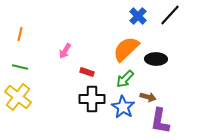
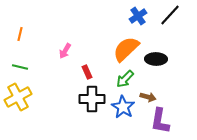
blue cross: rotated 12 degrees clockwise
red rectangle: rotated 48 degrees clockwise
yellow cross: rotated 24 degrees clockwise
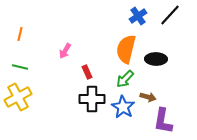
orange semicircle: rotated 32 degrees counterclockwise
purple L-shape: moved 3 px right
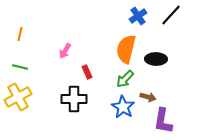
black line: moved 1 px right
black cross: moved 18 px left
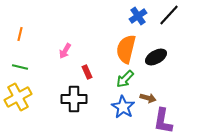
black line: moved 2 px left
black ellipse: moved 2 px up; rotated 30 degrees counterclockwise
brown arrow: moved 1 px down
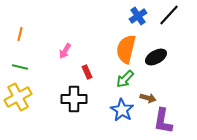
blue star: moved 1 px left, 3 px down
